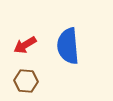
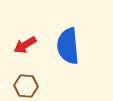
brown hexagon: moved 5 px down
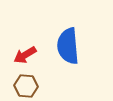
red arrow: moved 10 px down
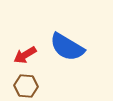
blue semicircle: moved 1 px left, 1 px down; rotated 54 degrees counterclockwise
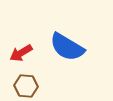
red arrow: moved 4 px left, 2 px up
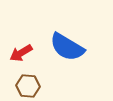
brown hexagon: moved 2 px right
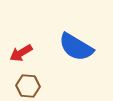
blue semicircle: moved 9 px right
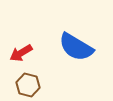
brown hexagon: moved 1 px up; rotated 10 degrees clockwise
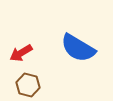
blue semicircle: moved 2 px right, 1 px down
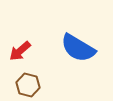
red arrow: moved 1 px left, 2 px up; rotated 10 degrees counterclockwise
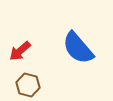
blue semicircle: rotated 18 degrees clockwise
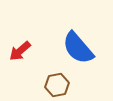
brown hexagon: moved 29 px right; rotated 25 degrees counterclockwise
